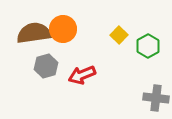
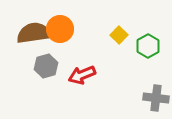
orange circle: moved 3 px left
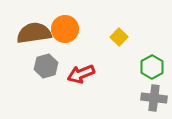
orange circle: moved 5 px right
yellow square: moved 2 px down
green hexagon: moved 4 px right, 21 px down
red arrow: moved 1 px left, 1 px up
gray cross: moved 2 px left
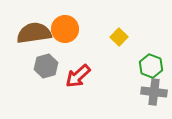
green hexagon: moved 1 px left, 1 px up; rotated 10 degrees counterclockwise
red arrow: moved 3 px left, 2 px down; rotated 20 degrees counterclockwise
gray cross: moved 6 px up
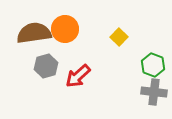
green hexagon: moved 2 px right, 1 px up
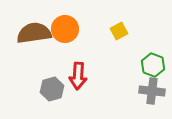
yellow square: moved 6 px up; rotated 18 degrees clockwise
gray hexagon: moved 6 px right, 23 px down
red arrow: rotated 44 degrees counterclockwise
gray cross: moved 2 px left, 1 px up
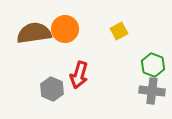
red arrow: moved 1 px right, 1 px up; rotated 12 degrees clockwise
gray hexagon: rotated 20 degrees counterclockwise
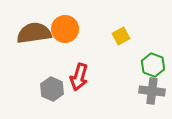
yellow square: moved 2 px right, 5 px down
red arrow: moved 2 px down
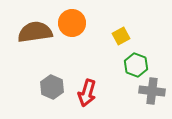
orange circle: moved 7 px right, 6 px up
brown semicircle: moved 1 px right, 1 px up
green hexagon: moved 17 px left
red arrow: moved 8 px right, 16 px down
gray hexagon: moved 2 px up
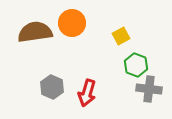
gray cross: moved 3 px left, 2 px up
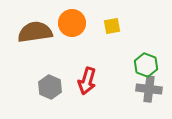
yellow square: moved 9 px left, 10 px up; rotated 18 degrees clockwise
green hexagon: moved 10 px right
gray hexagon: moved 2 px left
red arrow: moved 12 px up
